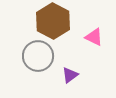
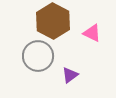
pink triangle: moved 2 px left, 4 px up
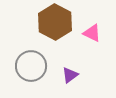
brown hexagon: moved 2 px right, 1 px down
gray circle: moved 7 px left, 10 px down
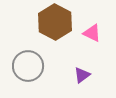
gray circle: moved 3 px left
purple triangle: moved 12 px right
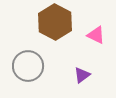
pink triangle: moved 4 px right, 2 px down
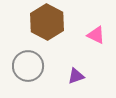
brown hexagon: moved 8 px left
purple triangle: moved 6 px left, 1 px down; rotated 18 degrees clockwise
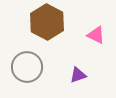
gray circle: moved 1 px left, 1 px down
purple triangle: moved 2 px right, 1 px up
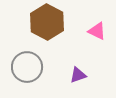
pink triangle: moved 1 px right, 4 px up
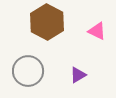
gray circle: moved 1 px right, 4 px down
purple triangle: rotated 12 degrees counterclockwise
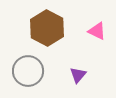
brown hexagon: moved 6 px down
purple triangle: rotated 18 degrees counterclockwise
